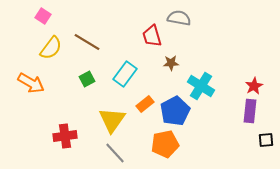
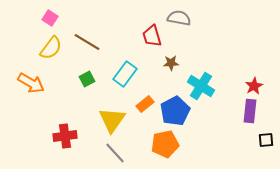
pink square: moved 7 px right, 2 px down
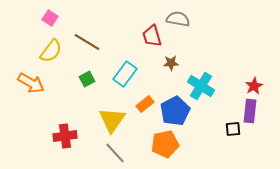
gray semicircle: moved 1 px left, 1 px down
yellow semicircle: moved 3 px down
black square: moved 33 px left, 11 px up
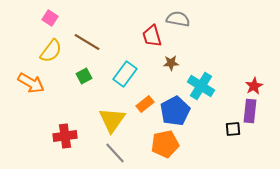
green square: moved 3 px left, 3 px up
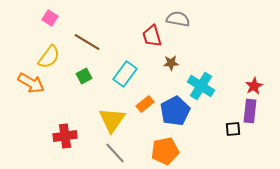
yellow semicircle: moved 2 px left, 6 px down
orange pentagon: moved 7 px down
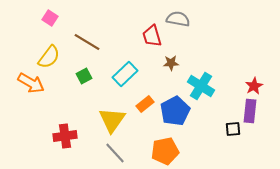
cyan rectangle: rotated 10 degrees clockwise
